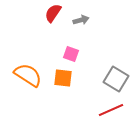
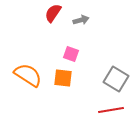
red line: rotated 15 degrees clockwise
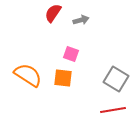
red line: moved 2 px right
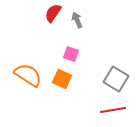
gray arrow: moved 4 px left; rotated 98 degrees counterclockwise
orange square: moved 1 px left, 1 px down; rotated 18 degrees clockwise
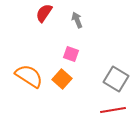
red semicircle: moved 9 px left
orange semicircle: moved 1 px right, 1 px down
orange square: rotated 18 degrees clockwise
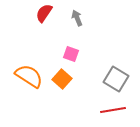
gray arrow: moved 2 px up
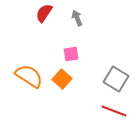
pink square: rotated 28 degrees counterclockwise
red line: moved 1 px right, 1 px down; rotated 30 degrees clockwise
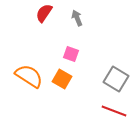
pink square: rotated 28 degrees clockwise
orange square: rotated 12 degrees counterclockwise
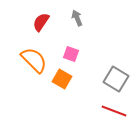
red semicircle: moved 3 px left, 9 px down
orange semicircle: moved 5 px right, 16 px up; rotated 12 degrees clockwise
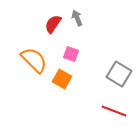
red semicircle: moved 12 px right, 2 px down
gray square: moved 3 px right, 5 px up
